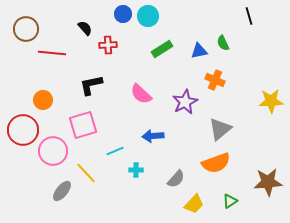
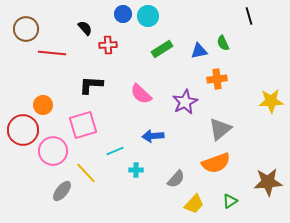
orange cross: moved 2 px right, 1 px up; rotated 30 degrees counterclockwise
black L-shape: rotated 15 degrees clockwise
orange circle: moved 5 px down
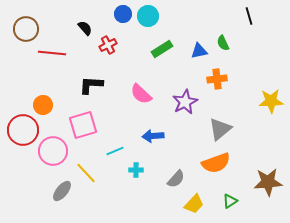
red cross: rotated 24 degrees counterclockwise
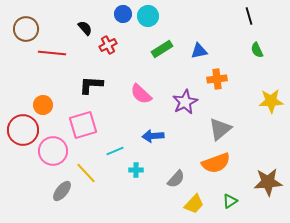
green semicircle: moved 34 px right, 7 px down
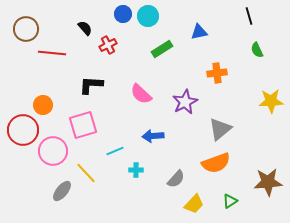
blue triangle: moved 19 px up
orange cross: moved 6 px up
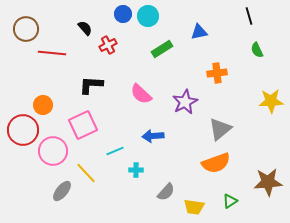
pink square: rotated 8 degrees counterclockwise
gray semicircle: moved 10 px left, 13 px down
yellow trapezoid: moved 3 px down; rotated 55 degrees clockwise
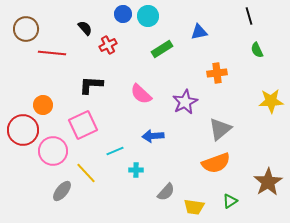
brown star: rotated 28 degrees counterclockwise
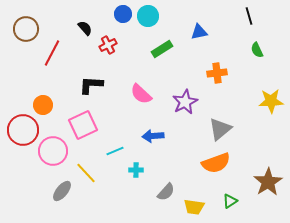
red line: rotated 68 degrees counterclockwise
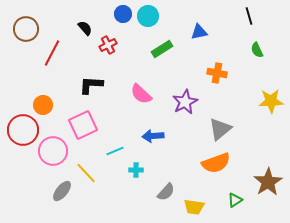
orange cross: rotated 18 degrees clockwise
green triangle: moved 5 px right, 1 px up
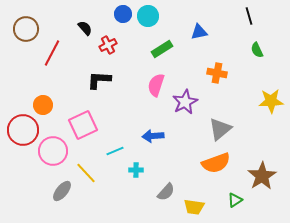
black L-shape: moved 8 px right, 5 px up
pink semicircle: moved 15 px right, 9 px up; rotated 65 degrees clockwise
brown star: moved 6 px left, 6 px up
